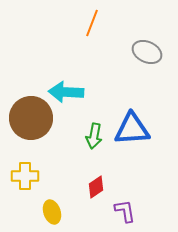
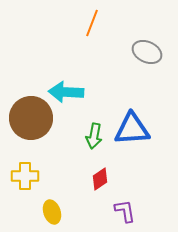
red diamond: moved 4 px right, 8 px up
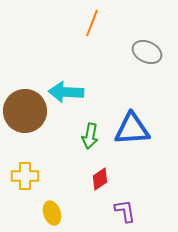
brown circle: moved 6 px left, 7 px up
green arrow: moved 4 px left
yellow ellipse: moved 1 px down
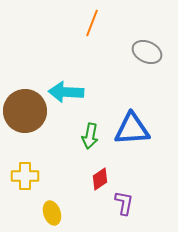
purple L-shape: moved 1 px left, 8 px up; rotated 20 degrees clockwise
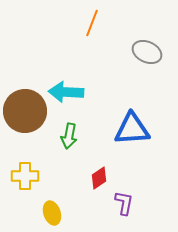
green arrow: moved 21 px left
red diamond: moved 1 px left, 1 px up
